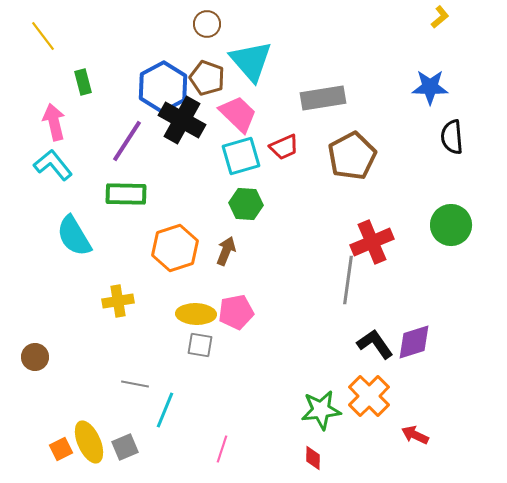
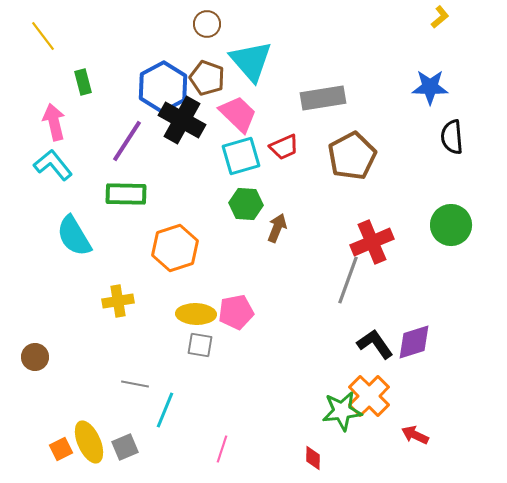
brown arrow at (226, 251): moved 51 px right, 23 px up
gray line at (348, 280): rotated 12 degrees clockwise
green star at (321, 410): moved 21 px right, 1 px down
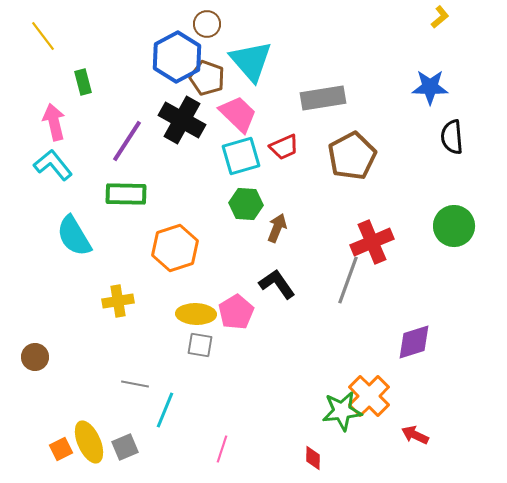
blue hexagon at (163, 87): moved 14 px right, 30 px up
green circle at (451, 225): moved 3 px right, 1 px down
pink pentagon at (236, 312): rotated 20 degrees counterclockwise
black L-shape at (375, 344): moved 98 px left, 60 px up
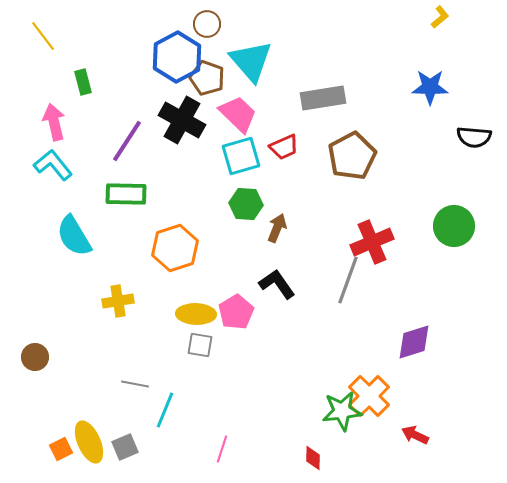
black semicircle at (452, 137): moved 22 px right; rotated 80 degrees counterclockwise
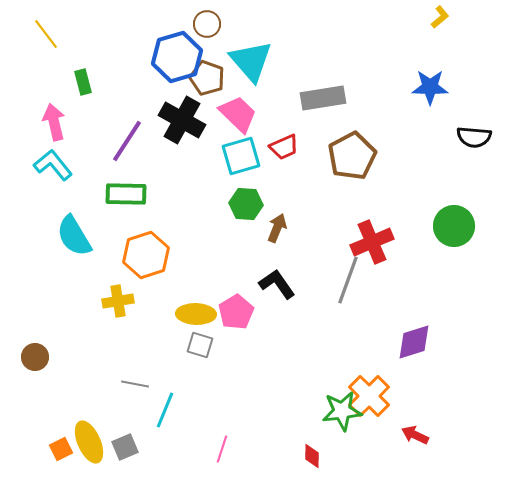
yellow line at (43, 36): moved 3 px right, 2 px up
blue hexagon at (177, 57): rotated 12 degrees clockwise
orange hexagon at (175, 248): moved 29 px left, 7 px down
gray square at (200, 345): rotated 8 degrees clockwise
red diamond at (313, 458): moved 1 px left, 2 px up
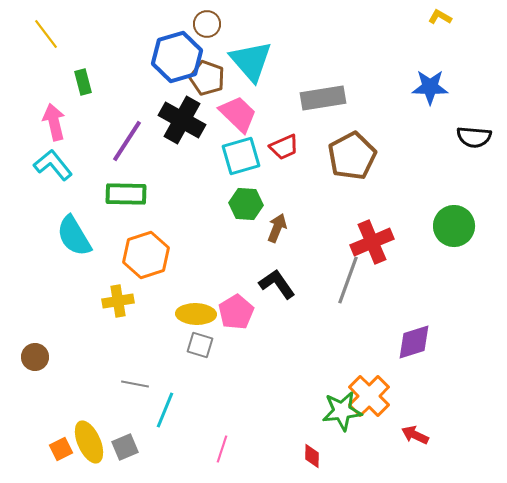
yellow L-shape at (440, 17): rotated 110 degrees counterclockwise
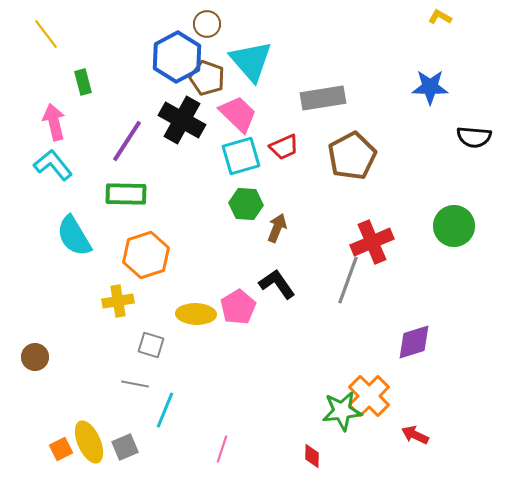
blue hexagon at (177, 57): rotated 12 degrees counterclockwise
pink pentagon at (236, 312): moved 2 px right, 5 px up
gray square at (200, 345): moved 49 px left
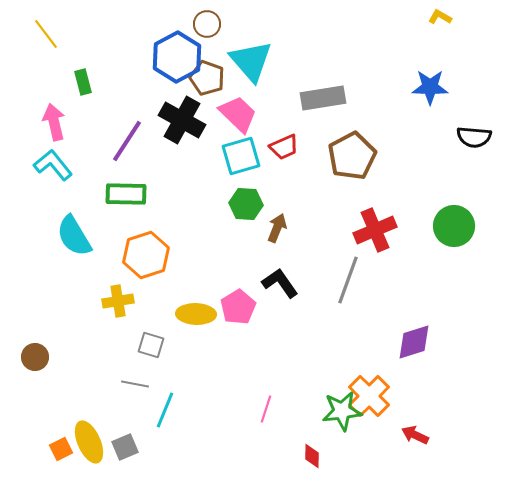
red cross at (372, 242): moved 3 px right, 12 px up
black L-shape at (277, 284): moved 3 px right, 1 px up
pink line at (222, 449): moved 44 px right, 40 px up
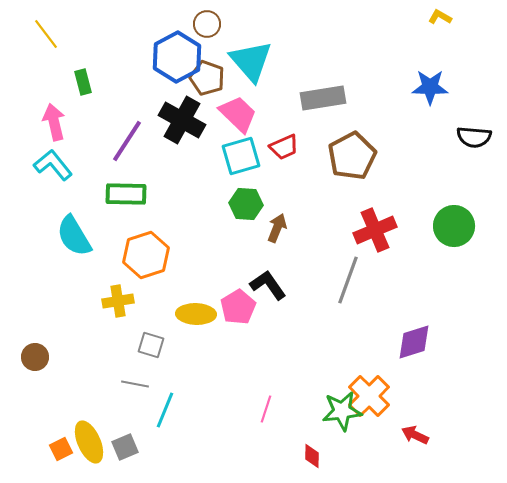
black L-shape at (280, 283): moved 12 px left, 2 px down
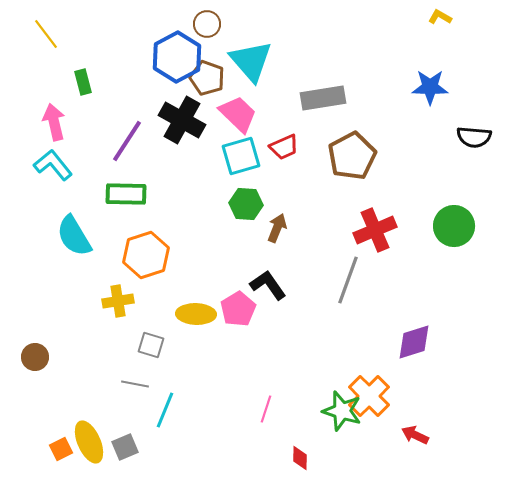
pink pentagon at (238, 307): moved 2 px down
green star at (342, 411): rotated 24 degrees clockwise
red diamond at (312, 456): moved 12 px left, 2 px down
